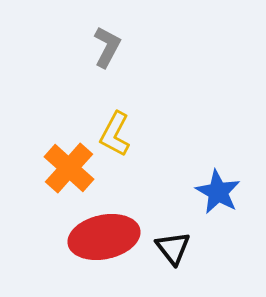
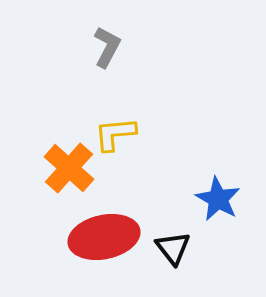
yellow L-shape: rotated 57 degrees clockwise
blue star: moved 7 px down
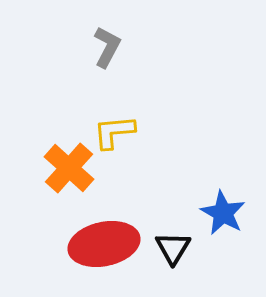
yellow L-shape: moved 1 px left, 2 px up
blue star: moved 5 px right, 14 px down
red ellipse: moved 7 px down
black triangle: rotated 9 degrees clockwise
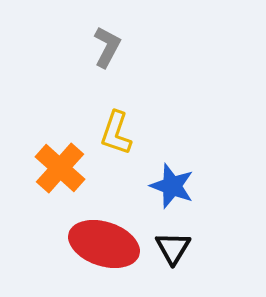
yellow L-shape: moved 2 px right, 1 px down; rotated 66 degrees counterclockwise
orange cross: moved 9 px left
blue star: moved 51 px left, 27 px up; rotated 9 degrees counterclockwise
red ellipse: rotated 30 degrees clockwise
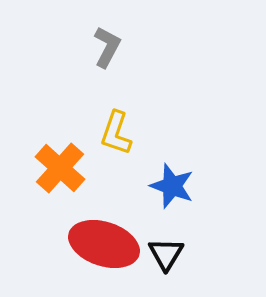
black triangle: moved 7 px left, 6 px down
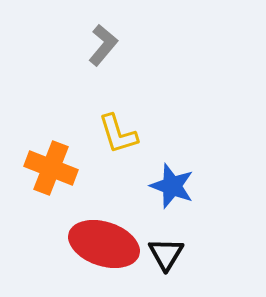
gray L-shape: moved 4 px left, 2 px up; rotated 12 degrees clockwise
yellow L-shape: moved 2 px right, 1 px down; rotated 36 degrees counterclockwise
orange cross: moved 9 px left; rotated 21 degrees counterclockwise
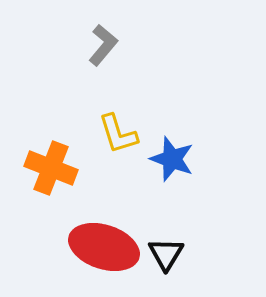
blue star: moved 27 px up
red ellipse: moved 3 px down
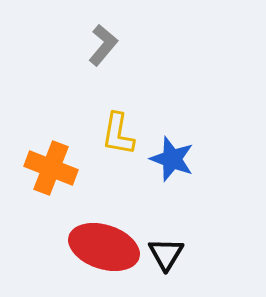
yellow L-shape: rotated 27 degrees clockwise
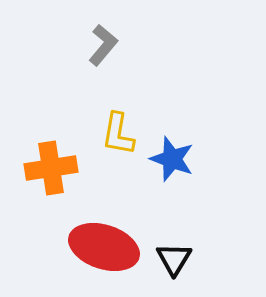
orange cross: rotated 30 degrees counterclockwise
black triangle: moved 8 px right, 5 px down
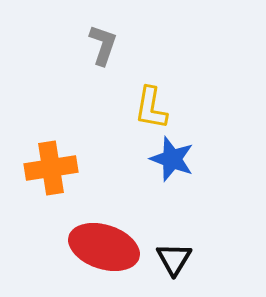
gray L-shape: rotated 21 degrees counterclockwise
yellow L-shape: moved 33 px right, 26 px up
